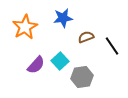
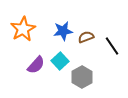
blue star: moved 13 px down
orange star: moved 2 px left, 2 px down
gray hexagon: rotated 20 degrees counterclockwise
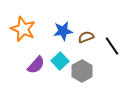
orange star: rotated 20 degrees counterclockwise
gray hexagon: moved 6 px up
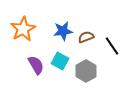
orange star: rotated 20 degrees clockwise
cyan square: rotated 18 degrees counterclockwise
purple semicircle: rotated 72 degrees counterclockwise
gray hexagon: moved 4 px right
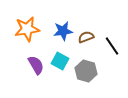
orange star: moved 4 px right; rotated 20 degrees clockwise
gray hexagon: rotated 15 degrees counterclockwise
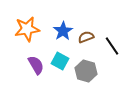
blue star: rotated 24 degrees counterclockwise
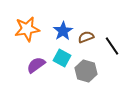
cyan square: moved 2 px right, 3 px up
purple semicircle: rotated 96 degrees counterclockwise
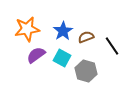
purple semicircle: moved 10 px up
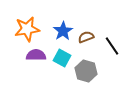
purple semicircle: rotated 36 degrees clockwise
